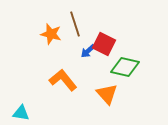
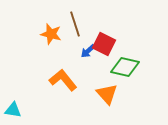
cyan triangle: moved 8 px left, 3 px up
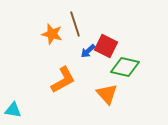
orange star: moved 1 px right
red square: moved 2 px right, 2 px down
orange L-shape: rotated 100 degrees clockwise
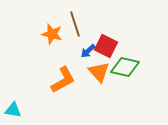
orange triangle: moved 8 px left, 22 px up
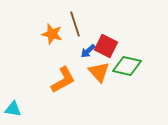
green diamond: moved 2 px right, 1 px up
cyan triangle: moved 1 px up
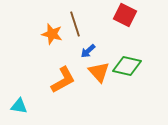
red square: moved 19 px right, 31 px up
cyan triangle: moved 6 px right, 3 px up
